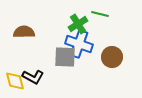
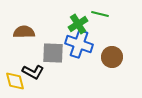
gray square: moved 12 px left, 4 px up
black L-shape: moved 5 px up
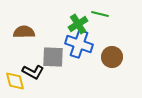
gray square: moved 4 px down
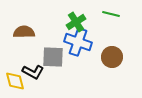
green line: moved 11 px right
green cross: moved 2 px left, 2 px up
blue cross: moved 1 px left, 2 px up
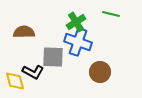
brown circle: moved 12 px left, 15 px down
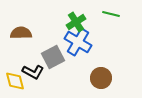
brown semicircle: moved 3 px left, 1 px down
blue cross: rotated 12 degrees clockwise
gray square: rotated 30 degrees counterclockwise
brown circle: moved 1 px right, 6 px down
